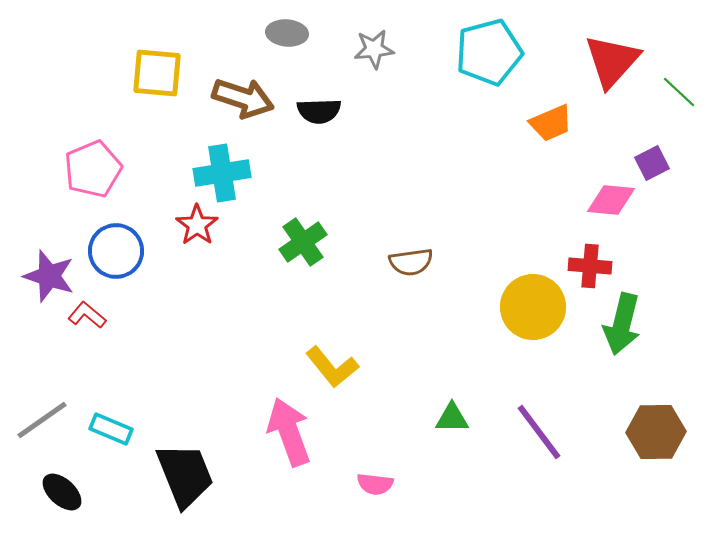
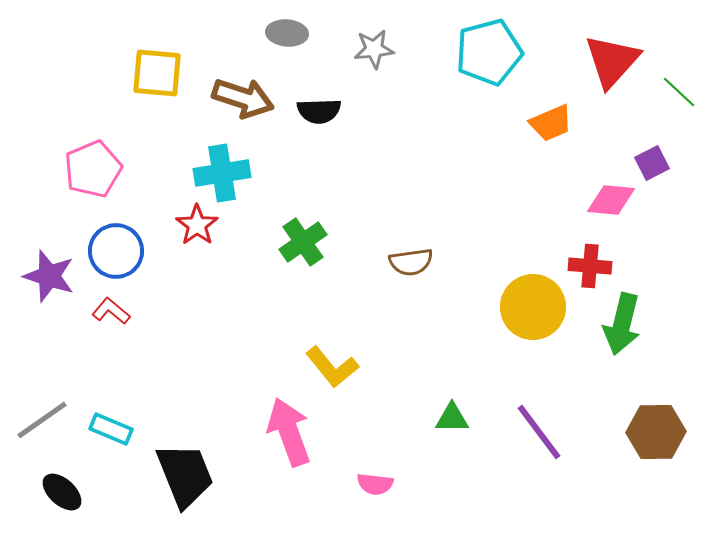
red L-shape: moved 24 px right, 4 px up
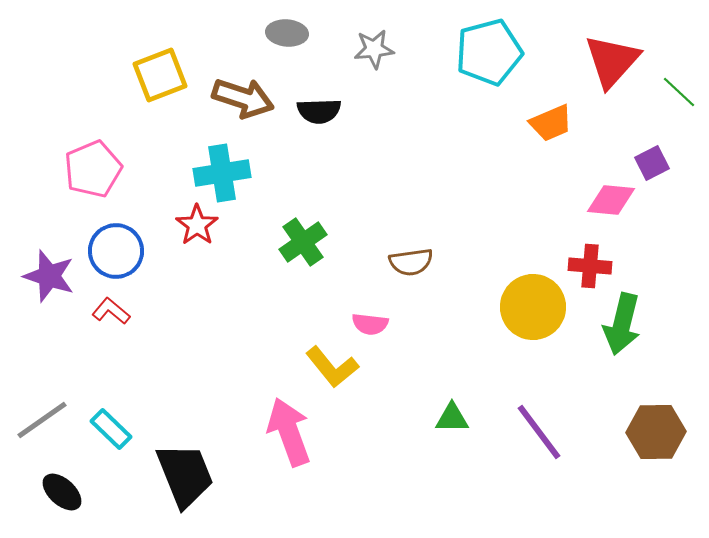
yellow square: moved 3 px right, 2 px down; rotated 26 degrees counterclockwise
cyan rectangle: rotated 21 degrees clockwise
pink semicircle: moved 5 px left, 160 px up
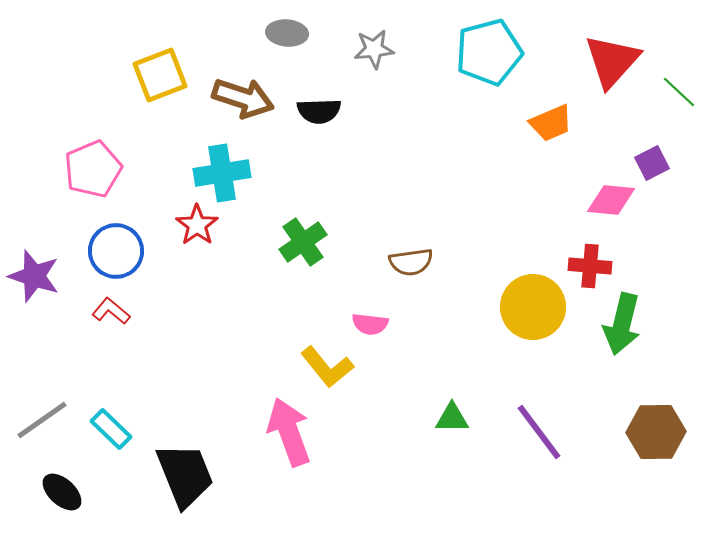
purple star: moved 15 px left
yellow L-shape: moved 5 px left
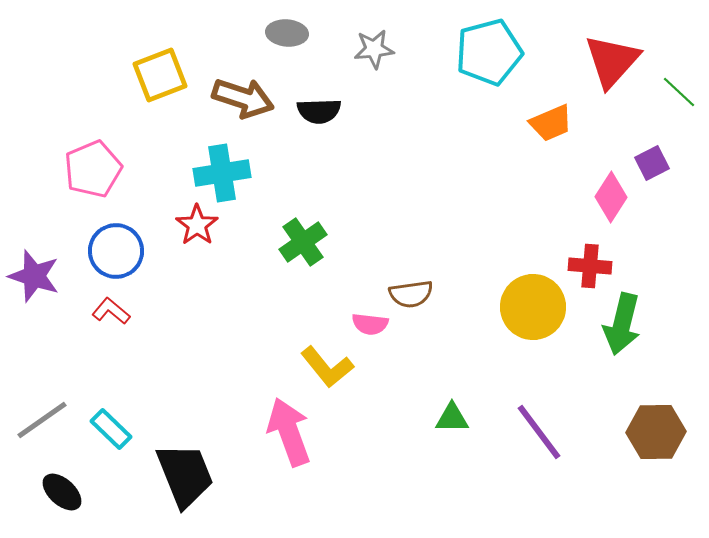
pink diamond: moved 3 px up; rotated 63 degrees counterclockwise
brown semicircle: moved 32 px down
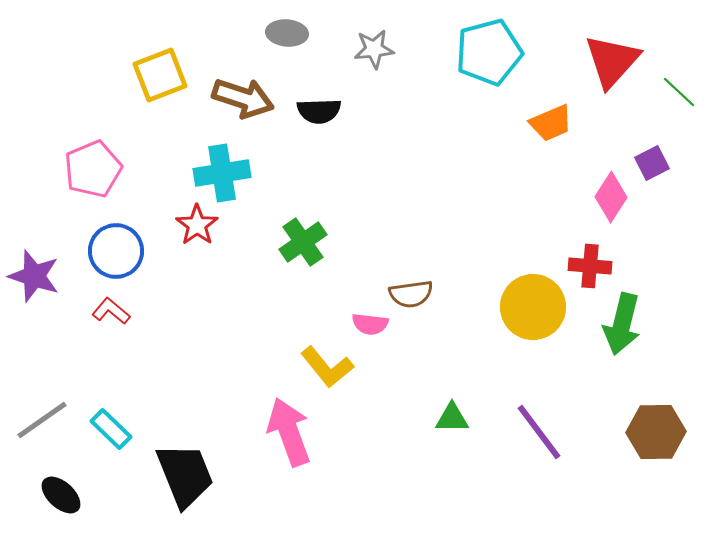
black ellipse: moved 1 px left, 3 px down
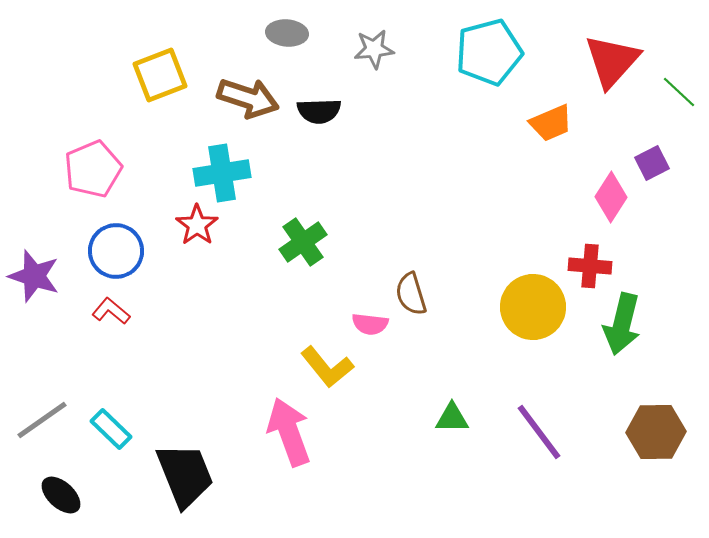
brown arrow: moved 5 px right
brown semicircle: rotated 81 degrees clockwise
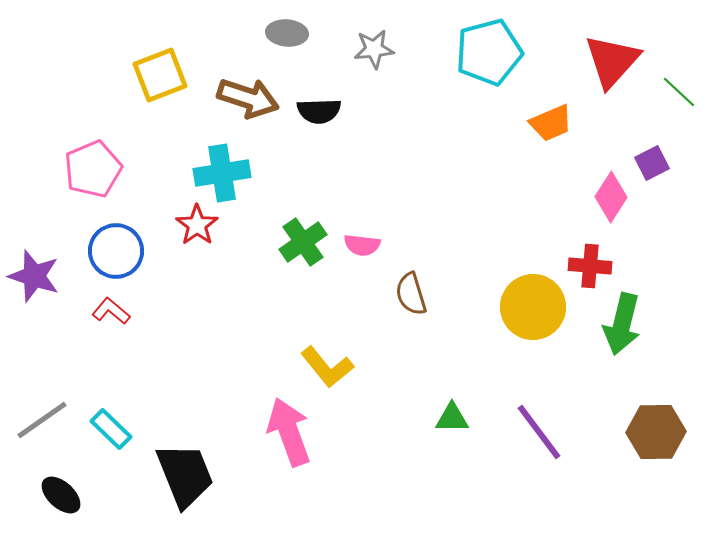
pink semicircle: moved 8 px left, 79 px up
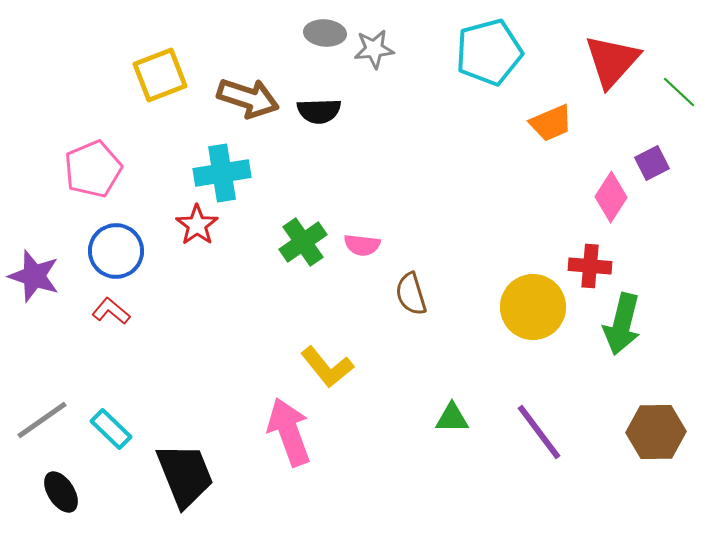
gray ellipse: moved 38 px right
black ellipse: moved 3 px up; rotated 15 degrees clockwise
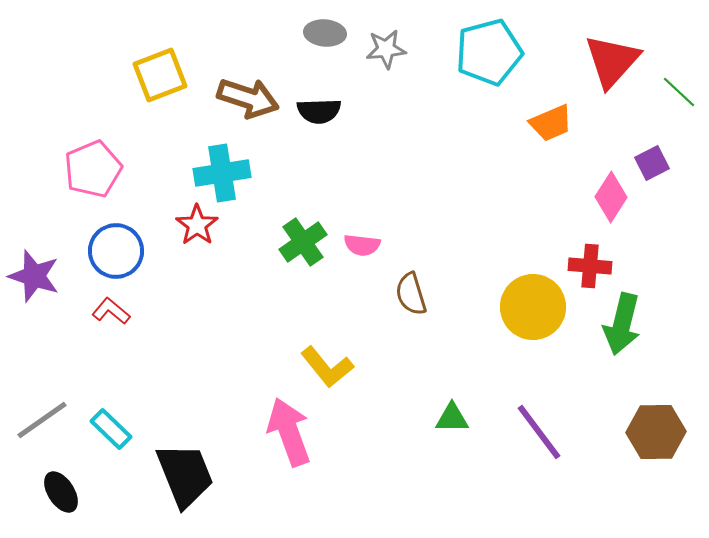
gray star: moved 12 px right
